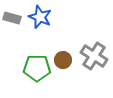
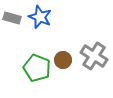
green pentagon: rotated 20 degrees clockwise
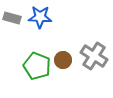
blue star: rotated 20 degrees counterclockwise
green pentagon: moved 2 px up
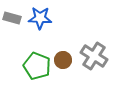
blue star: moved 1 px down
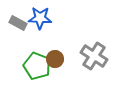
gray rectangle: moved 6 px right, 5 px down; rotated 12 degrees clockwise
brown circle: moved 8 px left, 1 px up
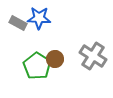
blue star: moved 1 px left
gray cross: moved 1 px left
green pentagon: rotated 12 degrees clockwise
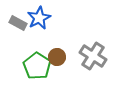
blue star: rotated 30 degrees counterclockwise
brown circle: moved 2 px right, 2 px up
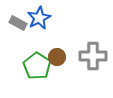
gray cross: rotated 32 degrees counterclockwise
